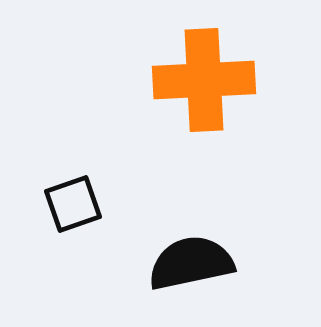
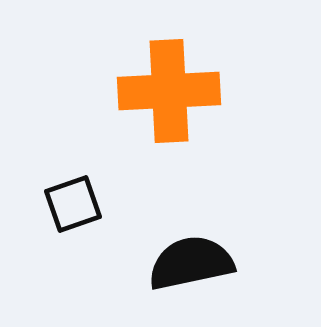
orange cross: moved 35 px left, 11 px down
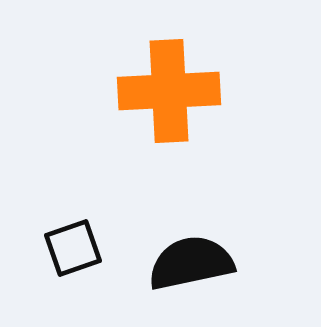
black square: moved 44 px down
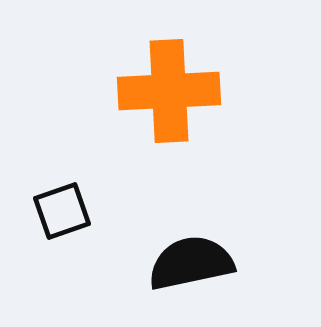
black square: moved 11 px left, 37 px up
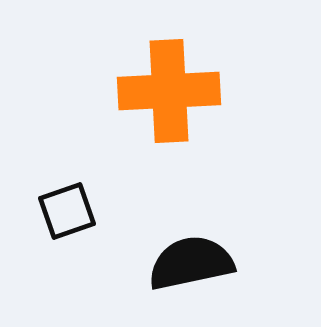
black square: moved 5 px right
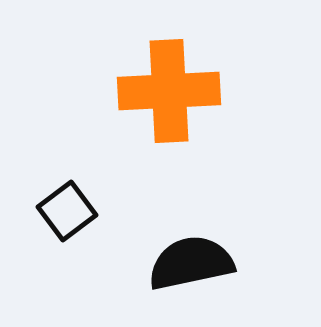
black square: rotated 18 degrees counterclockwise
